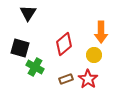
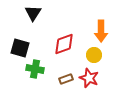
black triangle: moved 5 px right
orange arrow: moved 1 px up
red diamond: rotated 20 degrees clockwise
green cross: moved 2 px down; rotated 18 degrees counterclockwise
red star: moved 1 px right, 1 px up; rotated 12 degrees counterclockwise
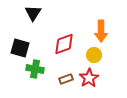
red star: rotated 18 degrees clockwise
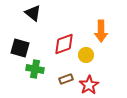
black triangle: rotated 24 degrees counterclockwise
yellow circle: moved 8 px left
red star: moved 7 px down
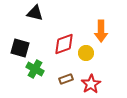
black triangle: moved 2 px right; rotated 24 degrees counterclockwise
yellow circle: moved 2 px up
green cross: rotated 18 degrees clockwise
red star: moved 2 px right, 1 px up
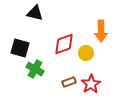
brown rectangle: moved 3 px right, 3 px down
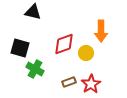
black triangle: moved 2 px left, 1 px up
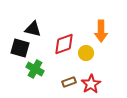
black triangle: moved 17 px down
